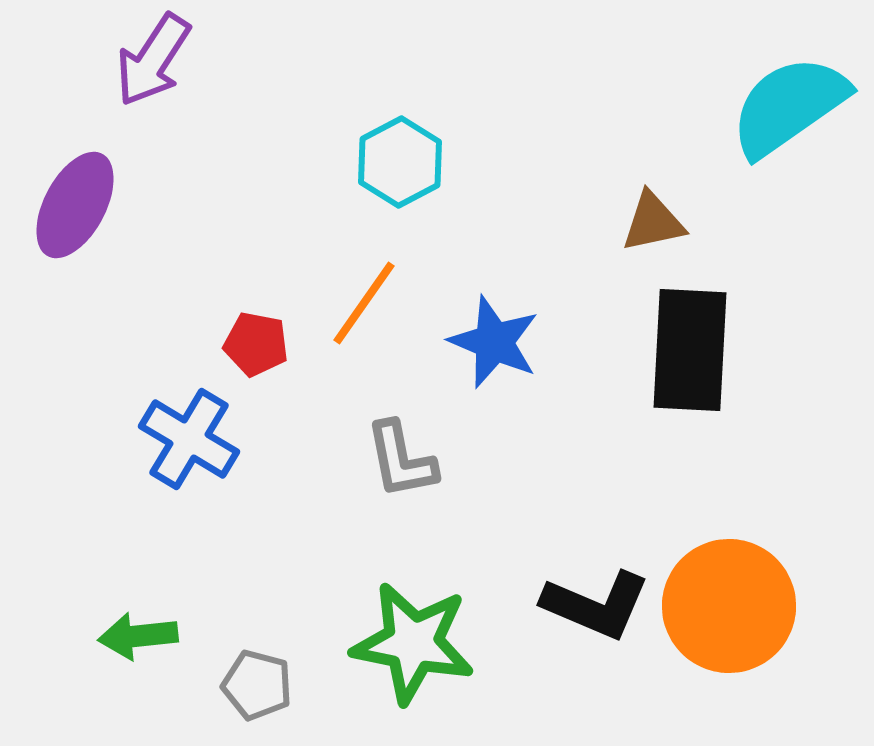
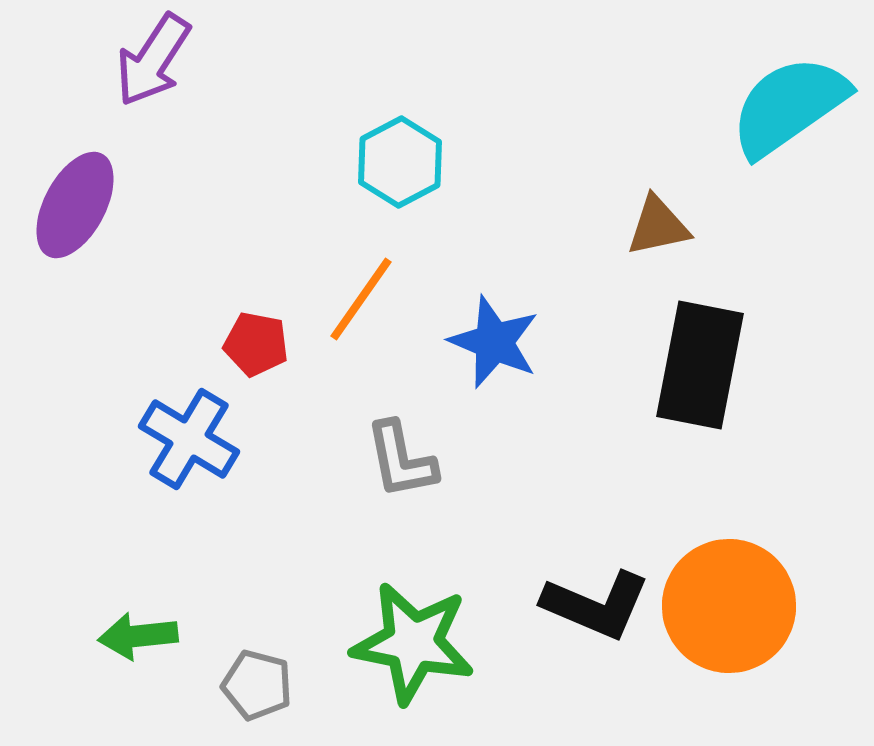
brown triangle: moved 5 px right, 4 px down
orange line: moved 3 px left, 4 px up
black rectangle: moved 10 px right, 15 px down; rotated 8 degrees clockwise
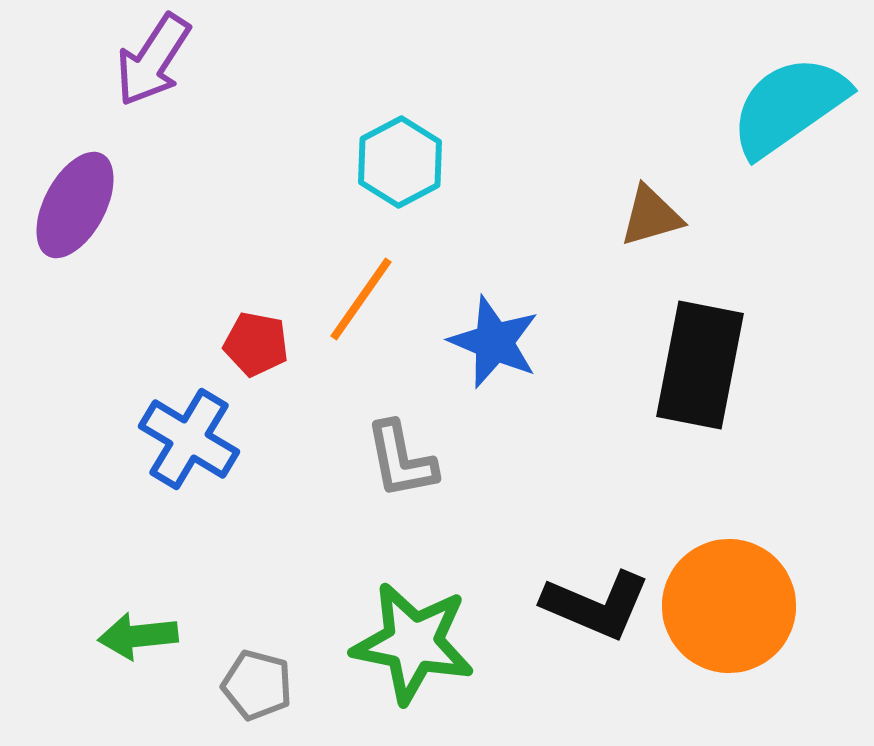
brown triangle: moved 7 px left, 10 px up; rotated 4 degrees counterclockwise
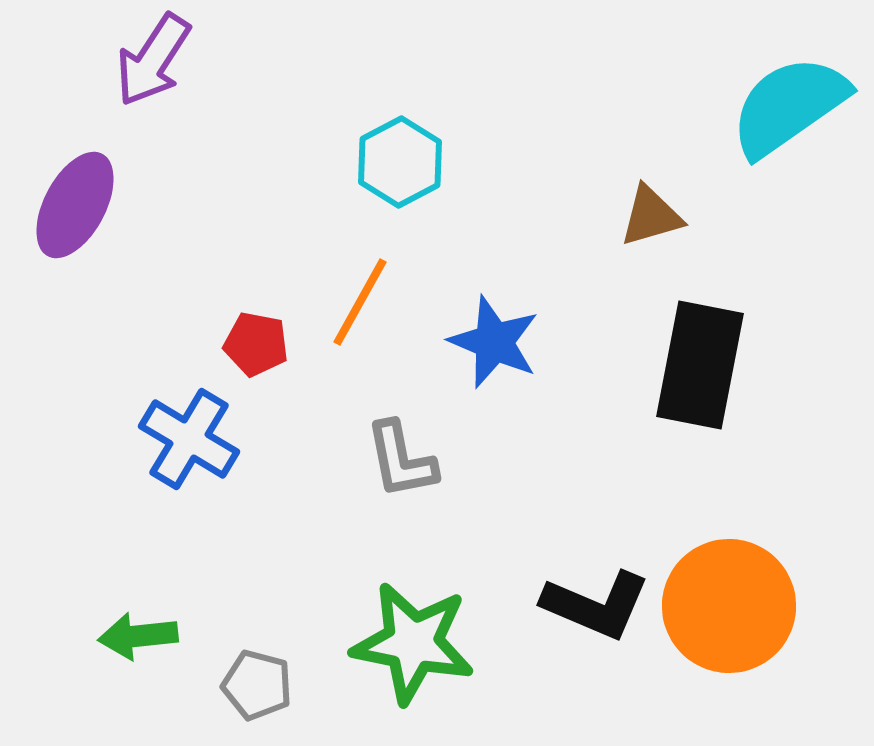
orange line: moved 1 px left, 3 px down; rotated 6 degrees counterclockwise
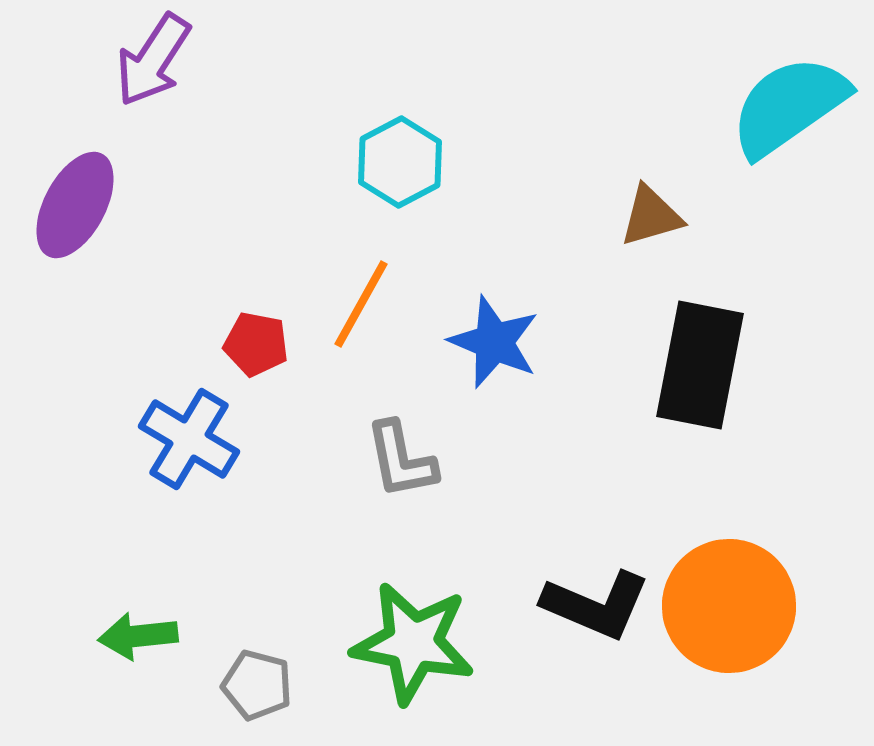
orange line: moved 1 px right, 2 px down
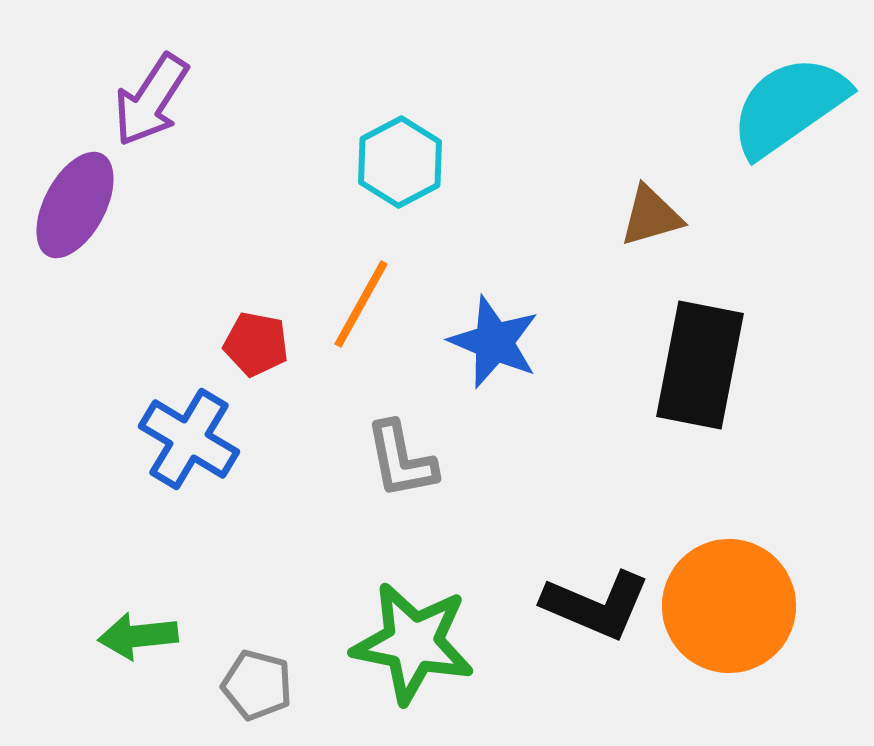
purple arrow: moved 2 px left, 40 px down
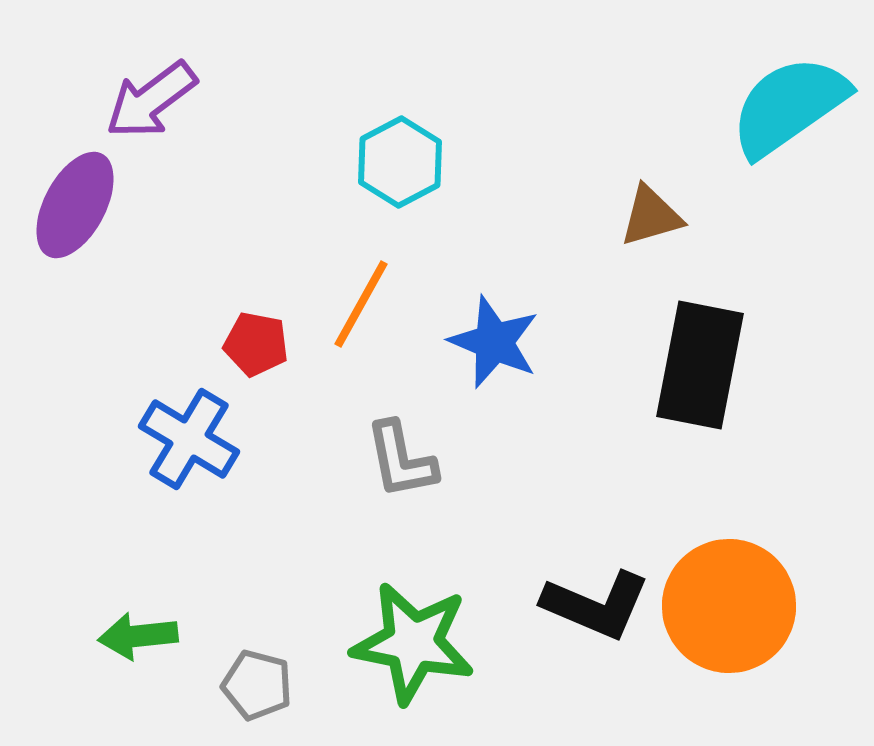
purple arrow: rotated 20 degrees clockwise
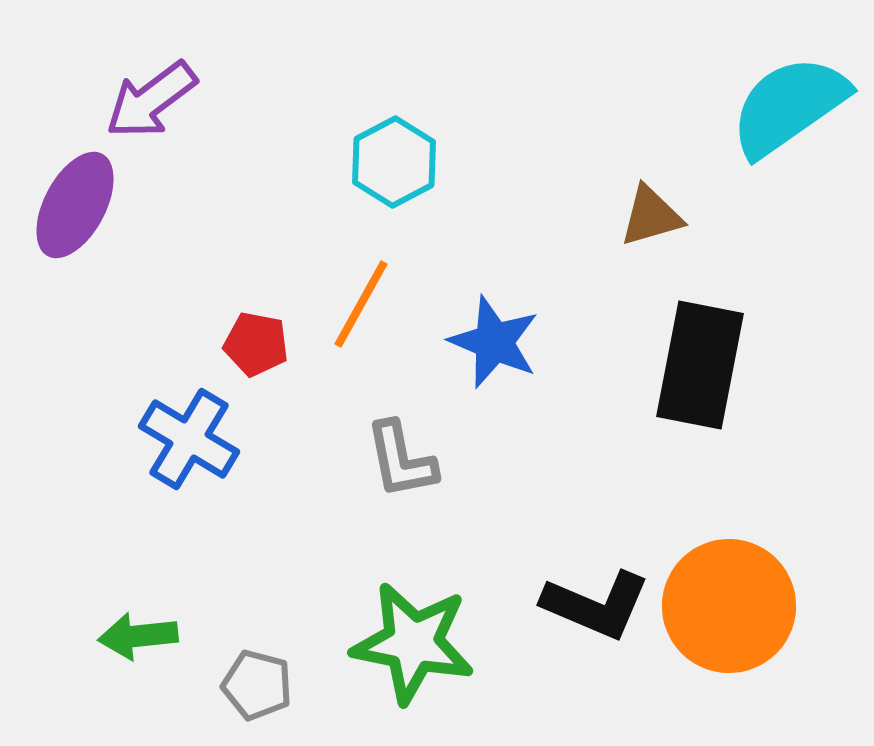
cyan hexagon: moved 6 px left
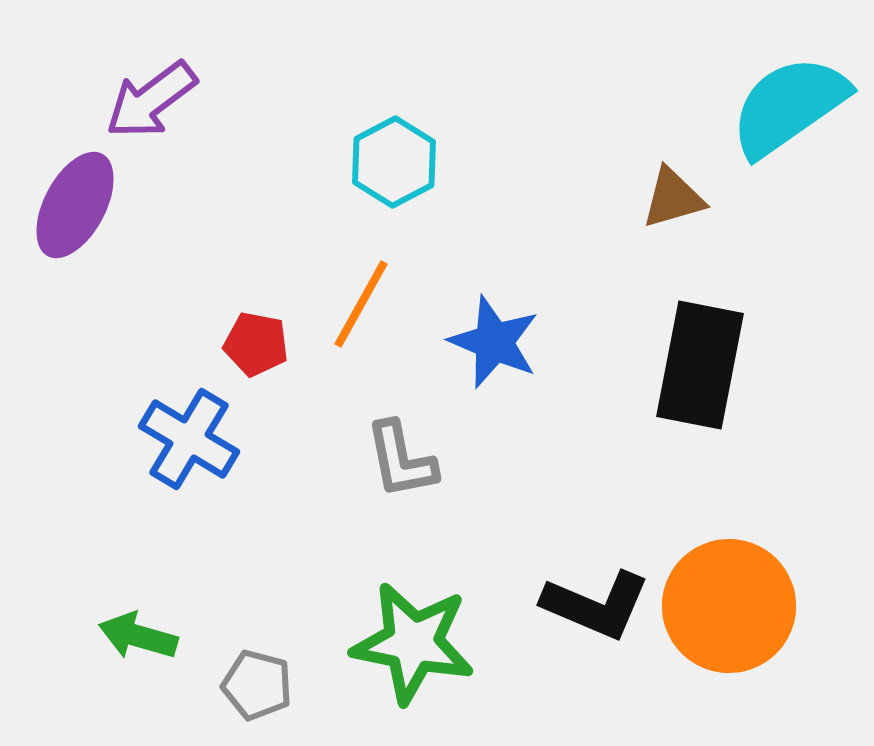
brown triangle: moved 22 px right, 18 px up
green arrow: rotated 22 degrees clockwise
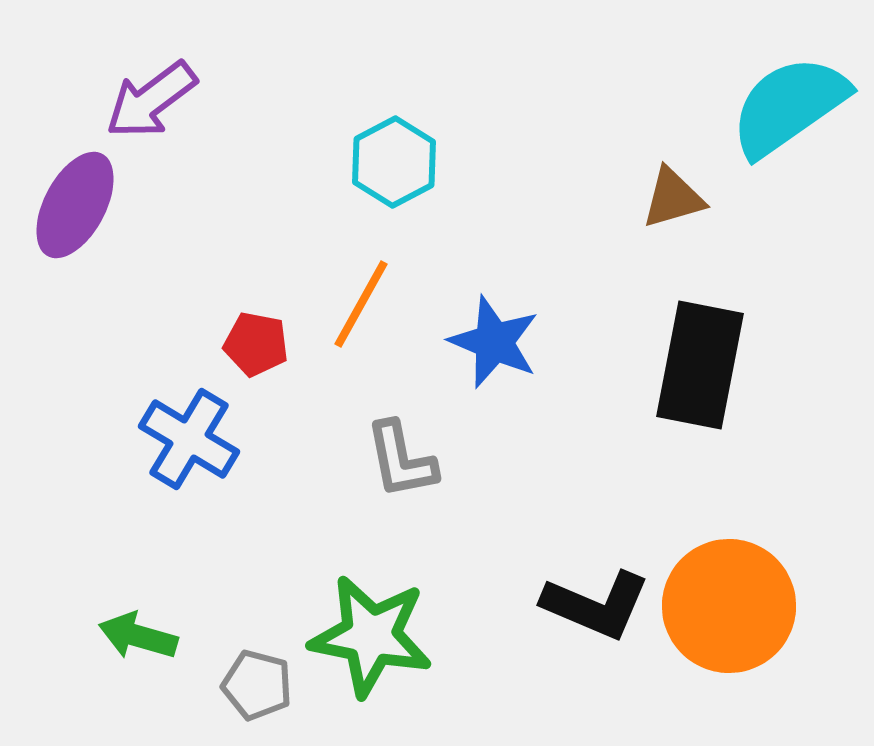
green star: moved 42 px left, 7 px up
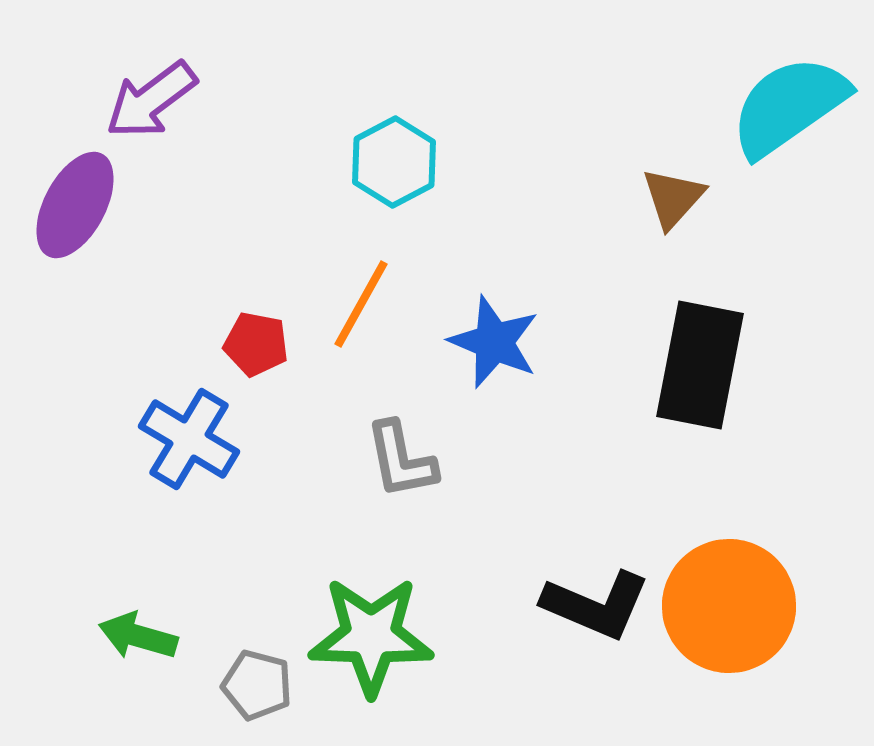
brown triangle: rotated 32 degrees counterclockwise
green star: rotated 9 degrees counterclockwise
